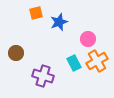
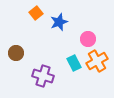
orange square: rotated 24 degrees counterclockwise
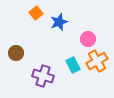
cyan rectangle: moved 1 px left, 2 px down
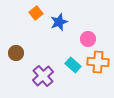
orange cross: moved 1 px right, 1 px down; rotated 35 degrees clockwise
cyan rectangle: rotated 21 degrees counterclockwise
purple cross: rotated 30 degrees clockwise
